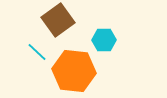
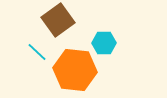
cyan hexagon: moved 3 px down
orange hexagon: moved 1 px right, 1 px up
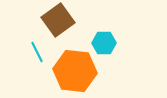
cyan line: rotated 20 degrees clockwise
orange hexagon: moved 1 px down
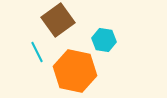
cyan hexagon: moved 3 px up; rotated 10 degrees clockwise
orange hexagon: rotated 6 degrees clockwise
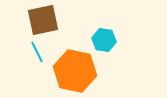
brown square: moved 15 px left; rotated 24 degrees clockwise
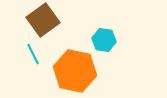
brown square: rotated 24 degrees counterclockwise
cyan line: moved 4 px left, 2 px down
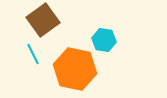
orange hexagon: moved 2 px up
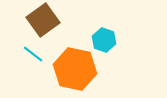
cyan hexagon: rotated 10 degrees clockwise
cyan line: rotated 25 degrees counterclockwise
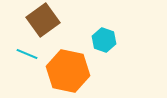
cyan line: moved 6 px left; rotated 15 degrees counterclockwise
orange hexagon: moved 7 px left, 2 px down
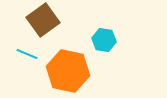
cyan hexagon: rotated 10 degrees counterclockwise
